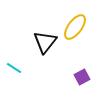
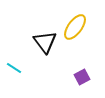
black triangle: rotated 15 degrees counterclockwise
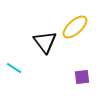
yellow ellipse: rotated 12 degrees clockwise
purple square: rotated 21 degrees clockwise
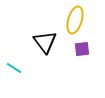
yellow ellipse: moved 7 px up; rotated 32 degrees counterclockwise
purple square: moved 28 px up
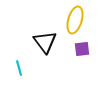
cyan line: moved 5 px right; rotated 42 degrees clockwise
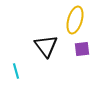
black triangle: moved 1 px right, 4 px down
cyan line: moved 3 px left, 3 px down
